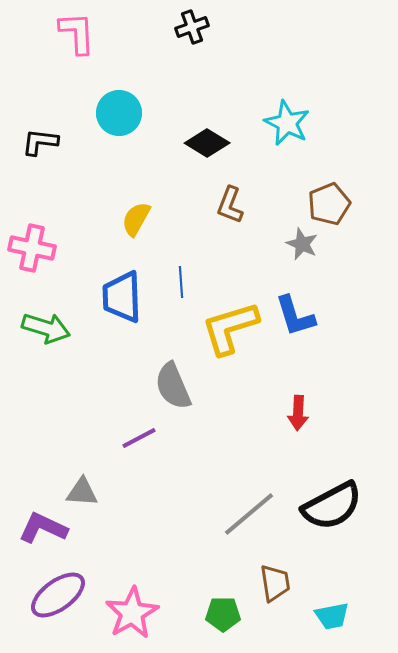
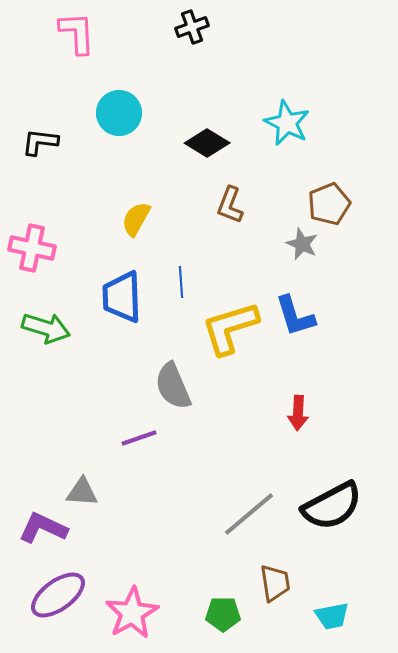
purple line: rotated 9 degrees clockwise
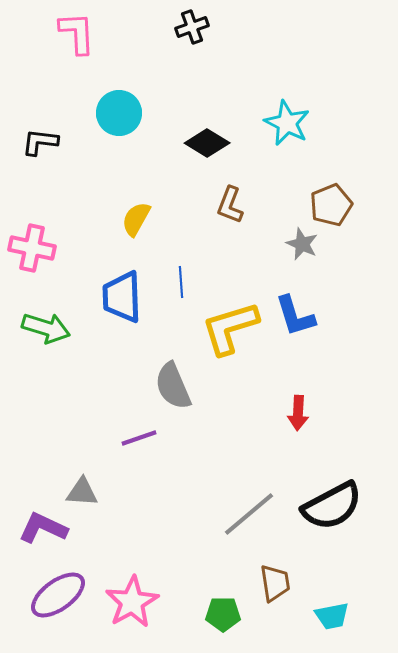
brown pentagon: moved 2 px right, 1 px down
pink star: moved 11 px up
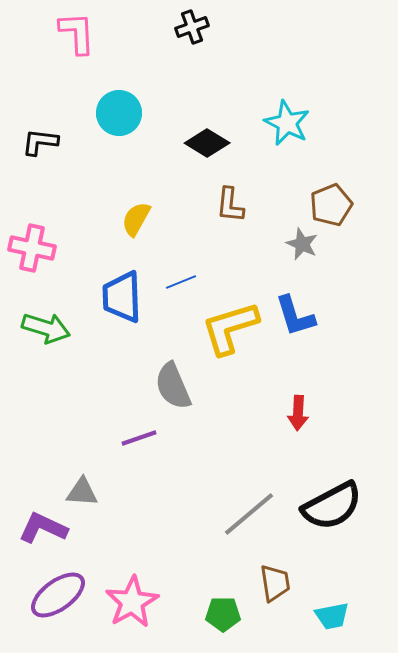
brown L-shape: rotated 15 degrees counterclockwise
blue line: rotated 72 degrees clockwise
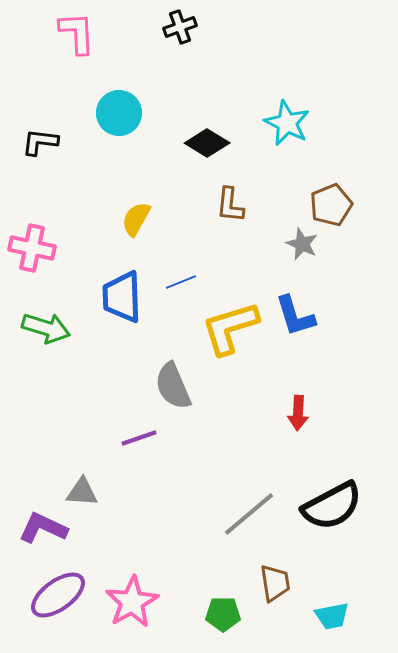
black cross: moved 12 px left
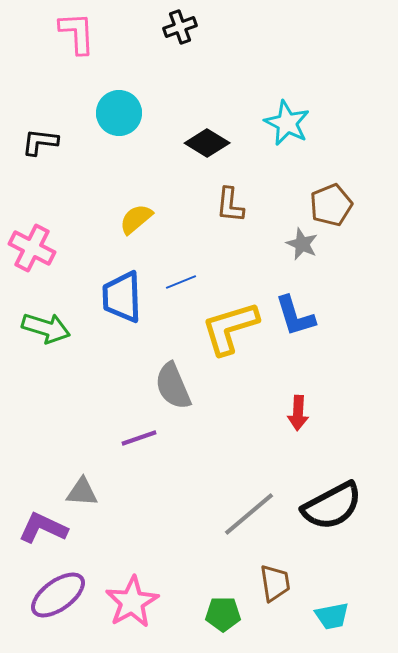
yellow semicircle: rotated 21 degrees clockwise
pink cross: rotated 15 degrees clockwise
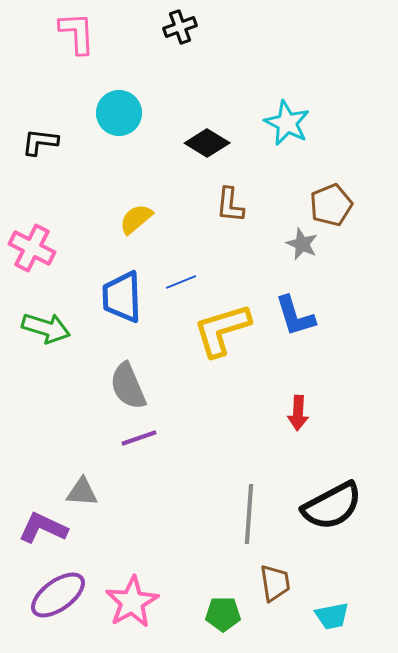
yellow L-shape: moved 8 px left, 2 px down
gray semicircle: moved 45 px left
gray line: rotated 46 degrees counterclockwise
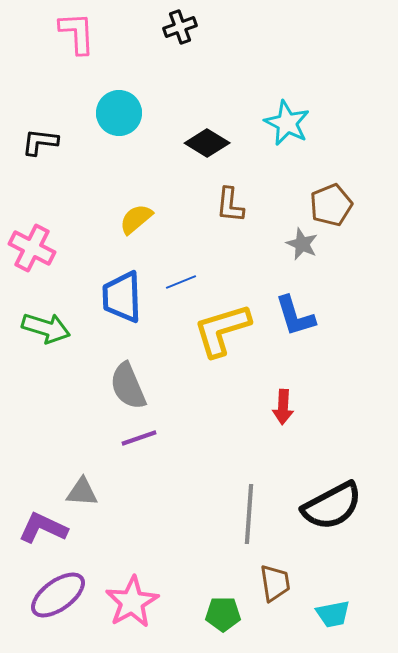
red arrow: moved 15 px left, 6 px up
cyan trapezoid: moved 1 px right, 2 px up
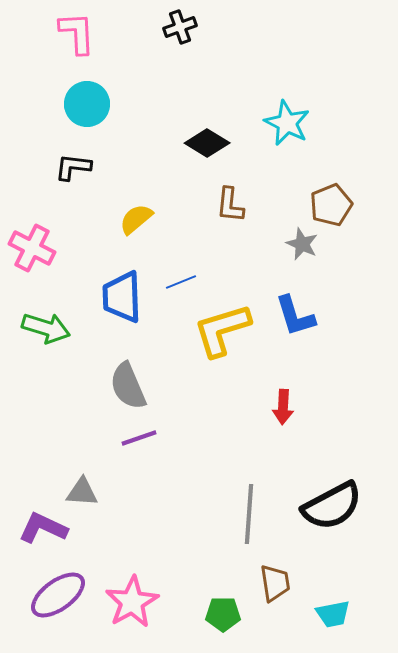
cyan circle: moved 32 px left, 9 px up
black L-shape: moved 33 px right, 25 px down
